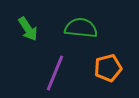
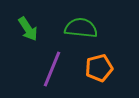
orange pentagon: moved 9 px left
purple line: moved 3 px left, 4 px up
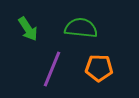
orange pentagon: rotated 16 degrees clockwise
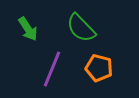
green semicircle: rotated 140 degrees counterclockwise
orange pentagon: rotated 12 degrees clockwise
